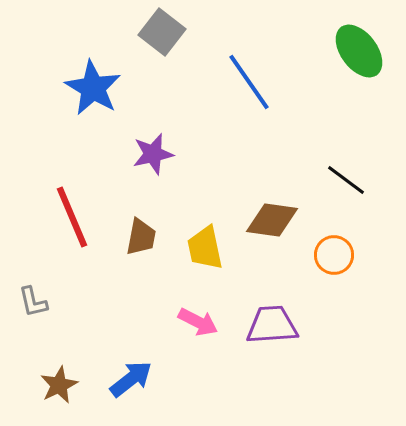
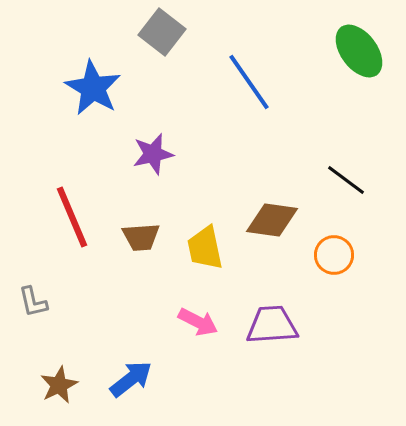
brown trapezoid: rotated 75 degrees clockwise
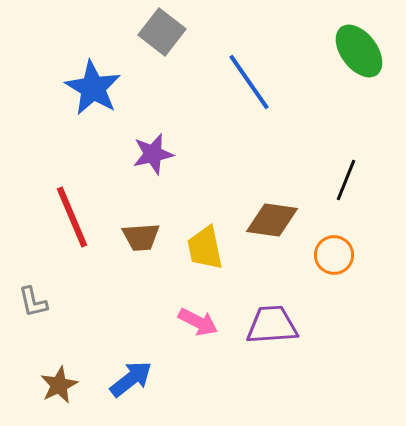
black line: rotated 75 degrees clockwise
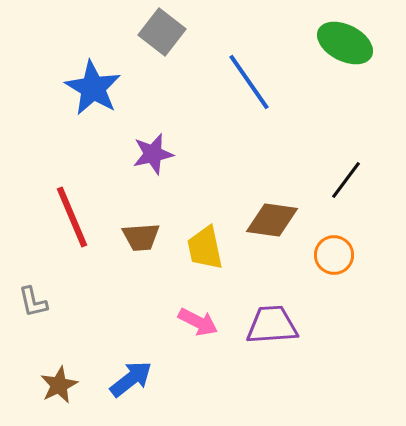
green ellipse: moved 14 px left, 8 px up; rotated 26 degrees counterclockwise
black line: rotated 15 degrees clockwise
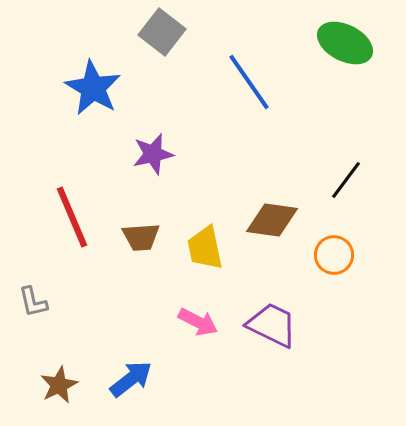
purple trapezoid: rotated 30 degrees clockwise
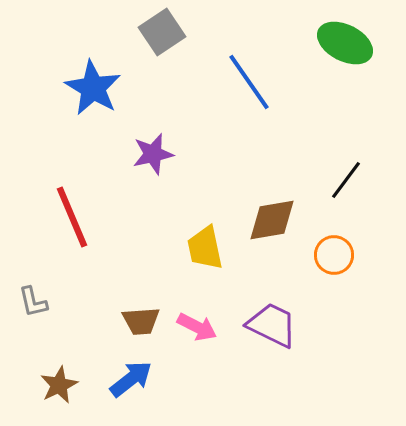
gray square: rotated 18 degrees clockwise
brown diamond: rotated 18 degrees counterclockwise
brown trapezoid: moved 84 px down
pink arrow: moved 1 px left, 5 px down
